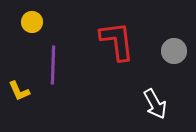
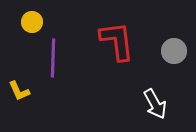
purple line: moved 7 px up
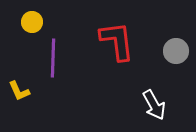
gray circle: moved 2 px right
white arrow: moved 1 px left, 1 px down
